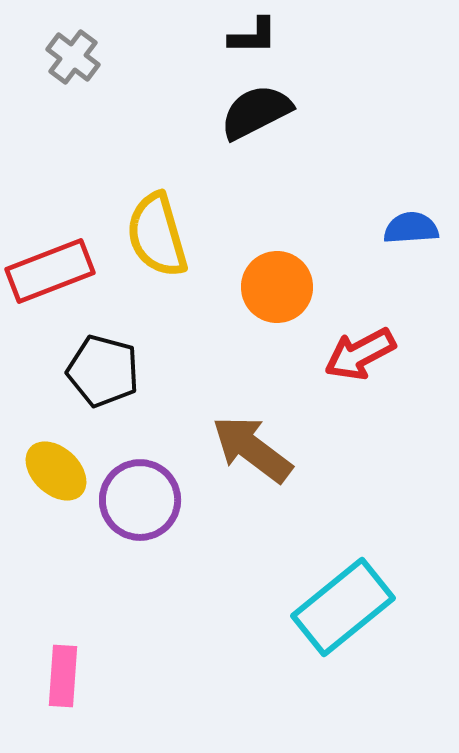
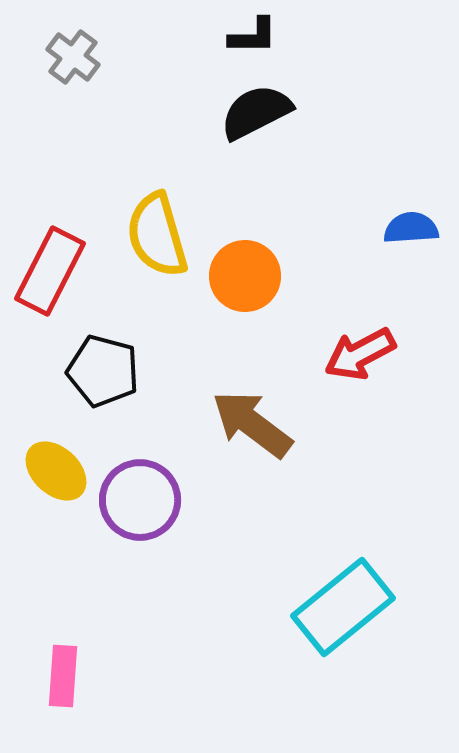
red rectangle: rotated 42 degrees counterclockwise
orange circle: moved 32 px left, 11 px up
brown arrow: moved 25 px up
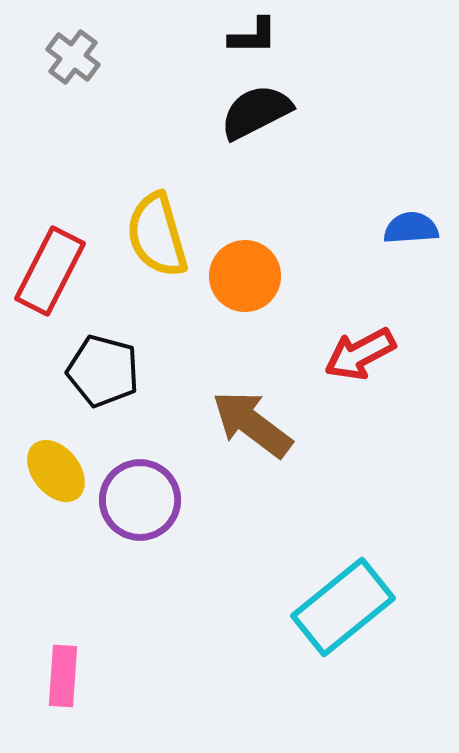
yellow ellipse: rotated 8 degrees clockwise
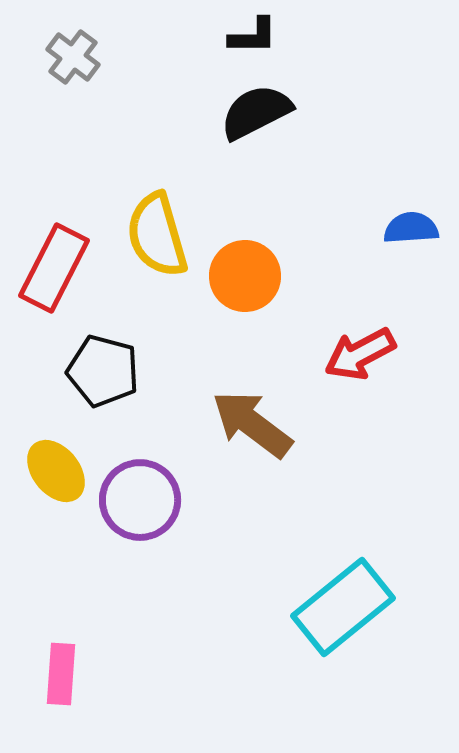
red rectangle: moved 4 px right, 3 px up
pink rectangle: moved 2 px left, 2 px up
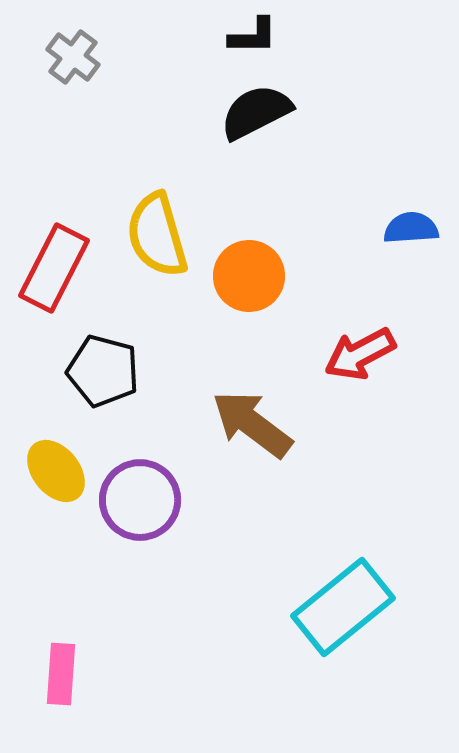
orange circle: moved 4 px right
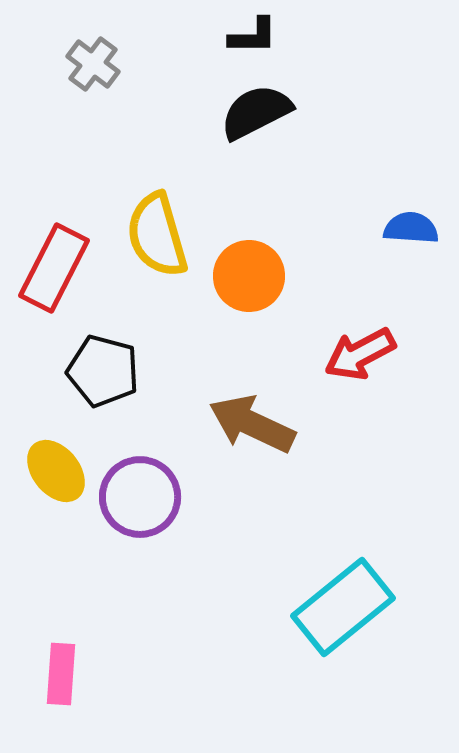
gray cross: moved 20 px right, 7 px down
blue semicircle: rotated 8 degrees clockwise
brown arrow: rotated 12 degrees counterclockwise
purple circle: moved 3 px up
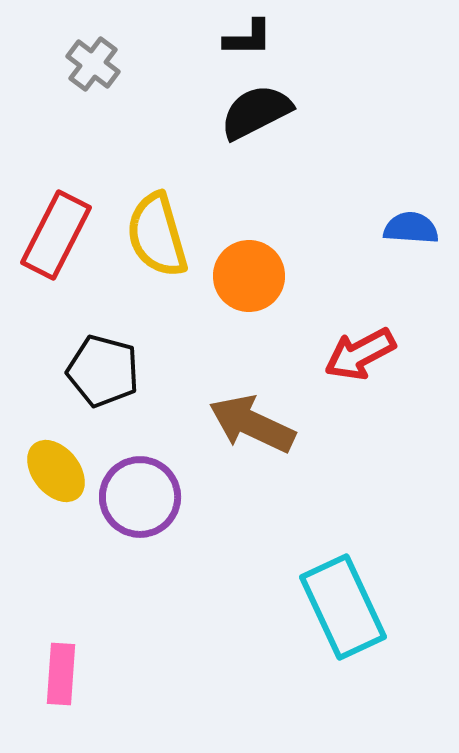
black L-shape: moved 5 px left, 2 px down
red rectangle: moved 2 px right, 33 px up
cyan rectangle: rotated 76 degrees counterclockwise
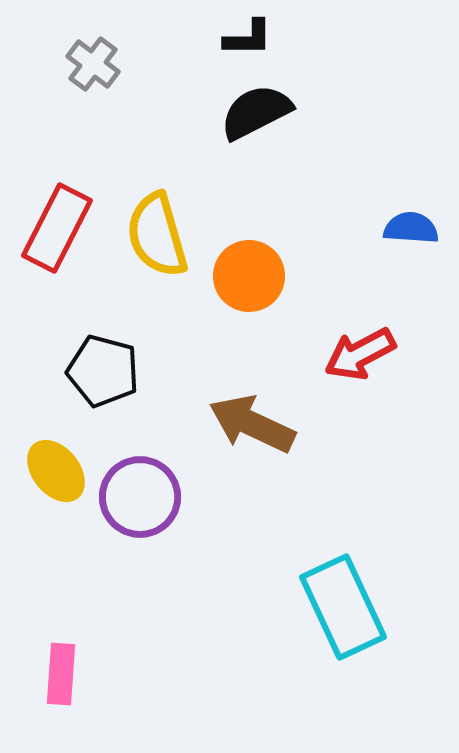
red rectangle: moved 1 px right, 7 px up
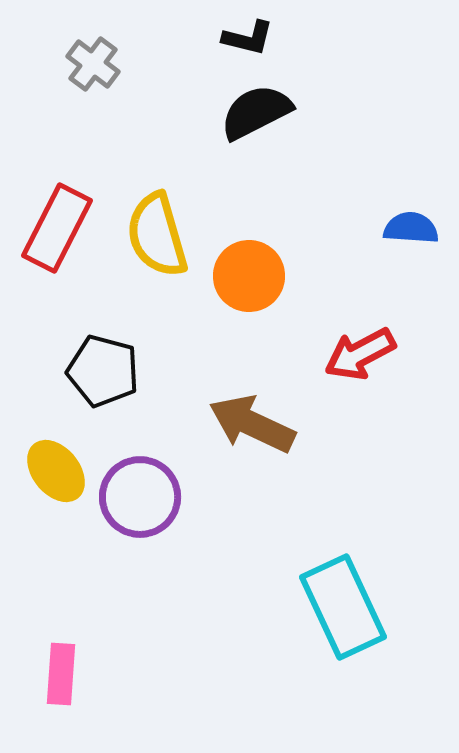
black L-shape: rotated 14 degrees clockwise
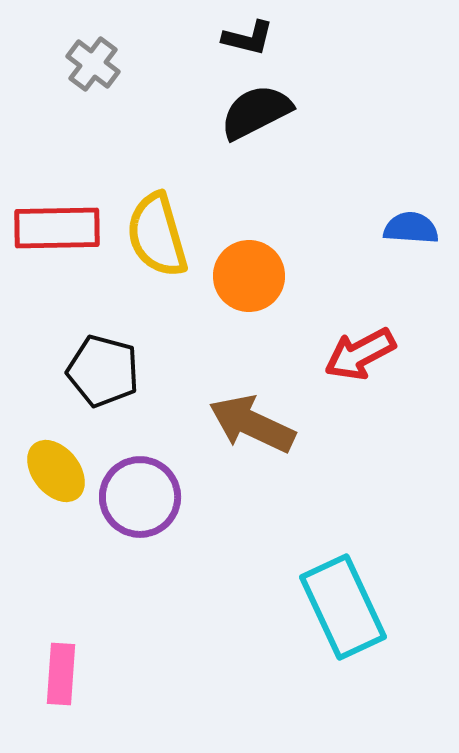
red rectangle: rotated 62 degrees clockwise
